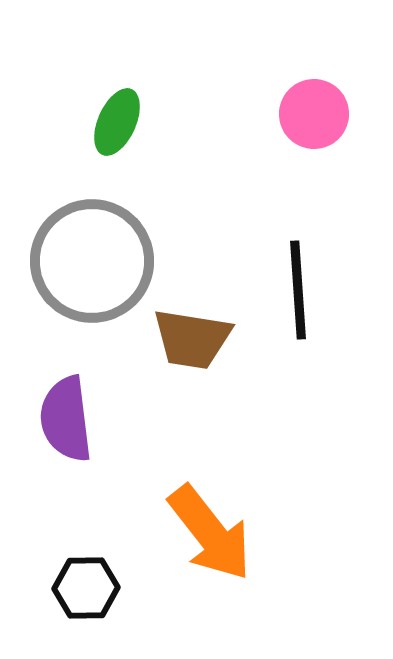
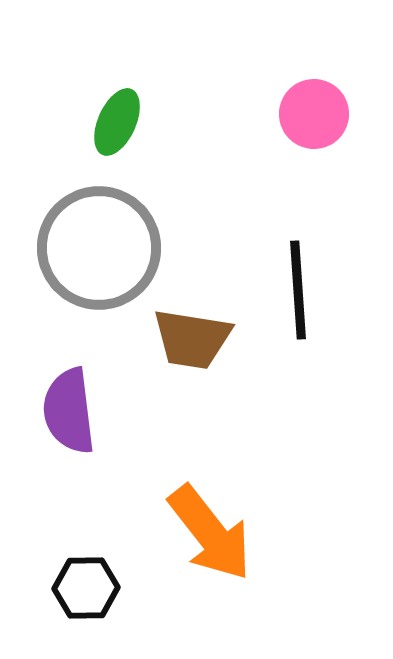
gray circle: moved 7 px right, 13 px up
purple semicircle: moved 3 px right, 8 px up
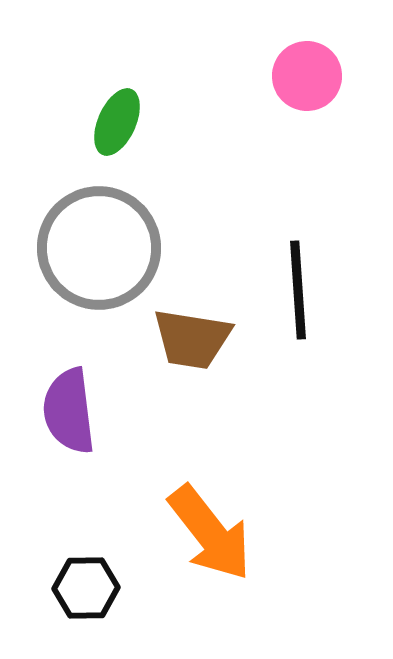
pink circle: moved 7 px left, 38 px up
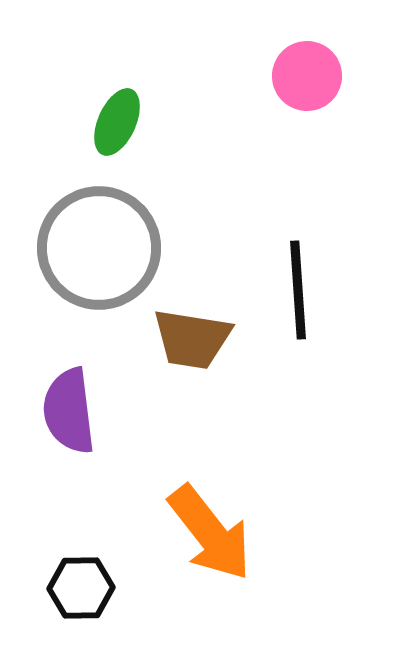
black hexagon: moved 5 px left
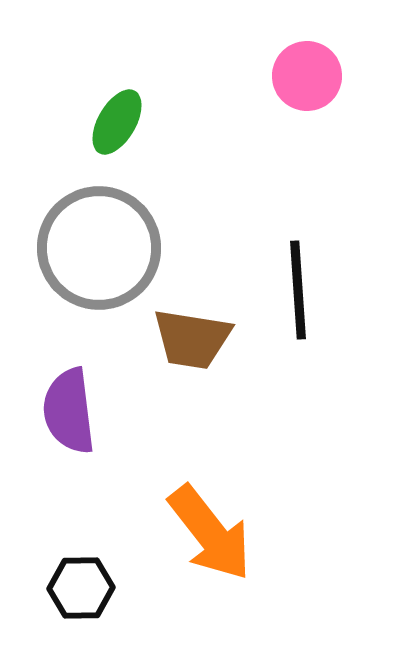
green ellipse: rotated 6 degrees clockwise
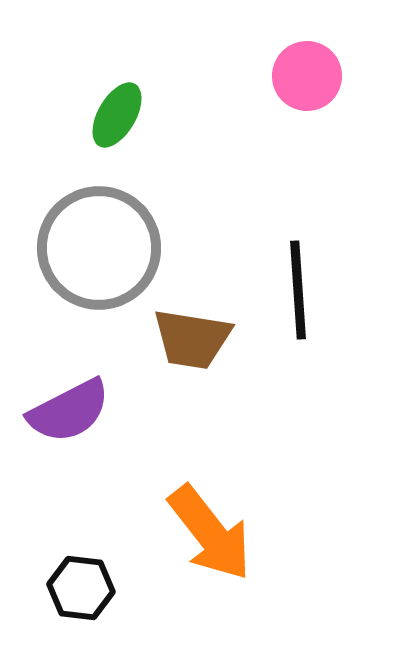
green ellipse: moved 7 px up
purple semicircle: rotated 110 degrees counterclockwise
black hexagon: rotated 8 degrees clockwise
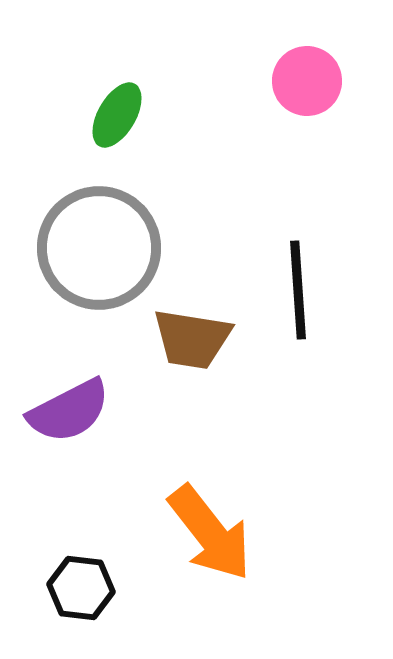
pink circle: moved 5 px down
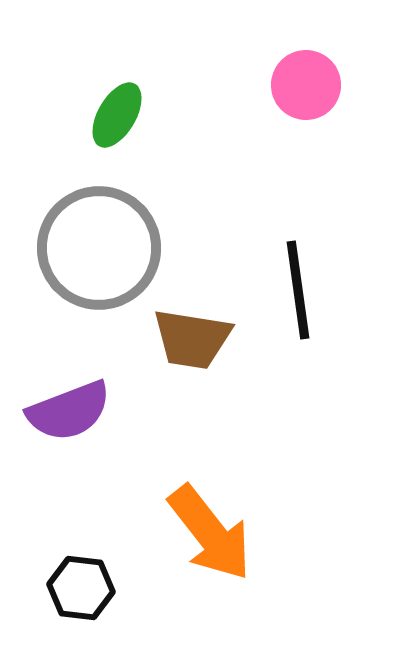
pink circle: moved 1 px left, 4 px down
black line: rotated 4 degrees counterclockwise
purple semicircle: rotated 6 degrees clockwise
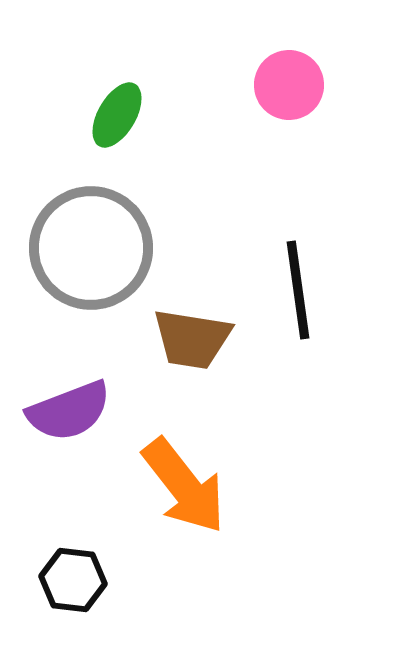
pink circle: moved 17 px left
gray circle: moved 8 px left
orange arrow: moved 26 px left, 47 px up
black hexagon: moved 8 px left, 8 px up
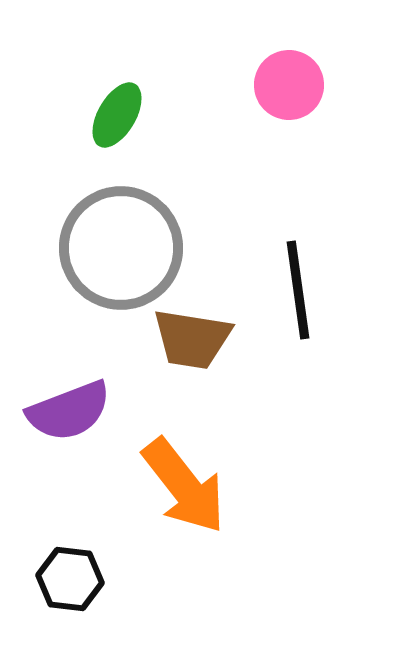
gray circle: moved 30 px right
black hexagon: moved 3 px left, 1 px up
